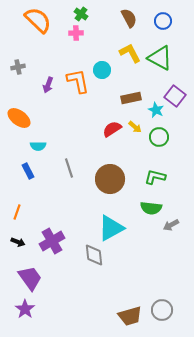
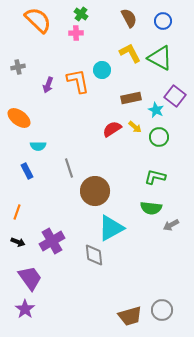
blue rectangle: moved 1 px left
brown circle: moved 15 px left, 12 px down
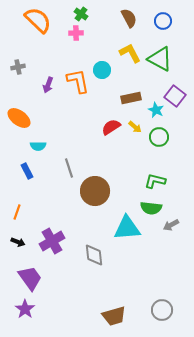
green triangle: moved 1 px down
red semicircle: moved 1 px left, 2 px up
green L-shape: moved 4 px down
cyan triangle: moved 16 px right; rotated 24 degrees clockwise
brown trapezoid: moved 16 px left
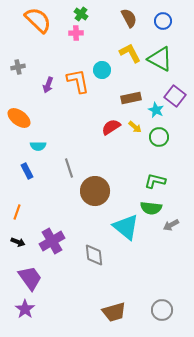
cyan triangle: moved 1 px left, 1 px up; rotated 44 degrees clockwise
brown trapezoid: moved 4 px up
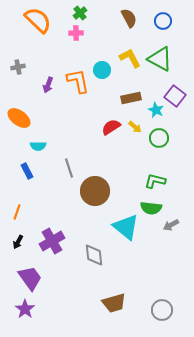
green cross: moved 1 px left, 1 px up; rotated 16 degrees clockwise
yellow L-shape: moved 5 px down
green circle: moved 1 px down
black arrow: rotated 96 degrees clockwise
brown trapezoid: moved 9 px up
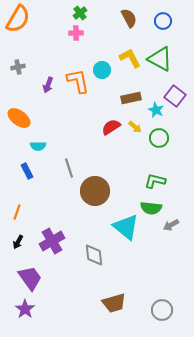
orange semicircle: moved 20 px left, 1 px up; rotated 76 degrees clockwise
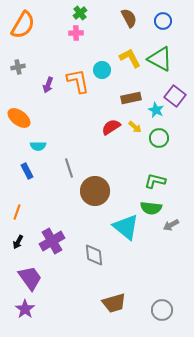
orange semicircle: moved 5 px right, 6 px down
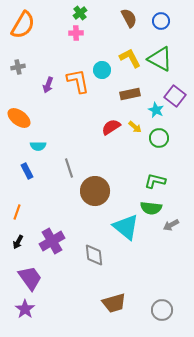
blue circle: moved 2 px left
brown rectangle: moved 1 px left, 4 px up
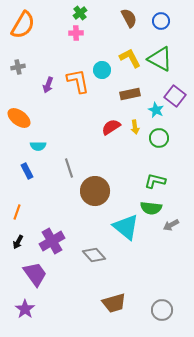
yellow arrow: rotated 40 degrees clockwise
gray diamond: rotated 35 degrees counterclockwise
purple trapezoid: moved 5 px right, 4 px up
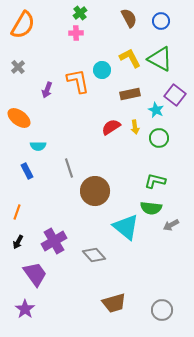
gray cross: rotated 32 degrees counterclockwise
purple arrow: moved 1 px left, 5 px down
purple square: moved 1 px up
purple cross: moved 2 px right
